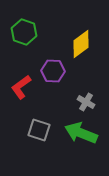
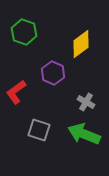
purple hexagon: moved 2 px down; rotated 20 degrees clockwise
red L-shape: moved 5 px left, 5 px down
green arrow: moved 3 px right, 1 px down
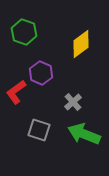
purple hexagon: moved 12 px left
gray cross: moved 13 px left; rotated 18 degrees clockwise
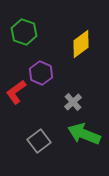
gray square: moved 11 px down; rotated 35 degrees clockwise
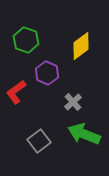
green hexagon: moved 2 px right, 8 px down
yellow diamond: moved 2 px down
purple hexagon: moved 6 px right
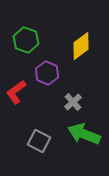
gray square: rotated 25 degrees counterclockwise
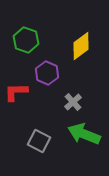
red L-shape: rotated 35 degrees clockwise
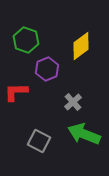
purple hexagon: moved 4 px up; rotated 15 degrees clockwise
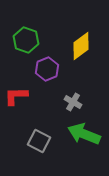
red L-shape: moved 4 px down
gray cross: rotated 18 degrees counterclockwise
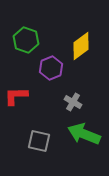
purple hexagon: moved 4 px right, 1 px up
gray square: rotated 15 degrees counterclockwise
